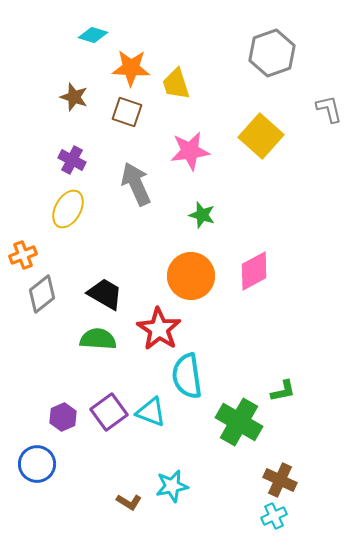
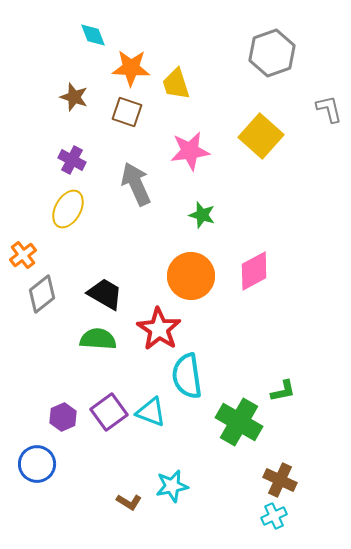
cyan diamond: rotated 52 degrees clockwise
orange cross: rotated 16 degrees counterclockwise
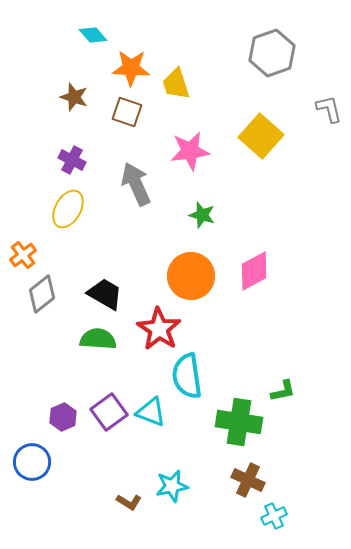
cyan diamond: rotated 20 degrees counterclockwise
green cross: rotated 21 degrees counterclockwise
blue circle: moved 5 px left, 2 px up
brown cross: moved 32 px left
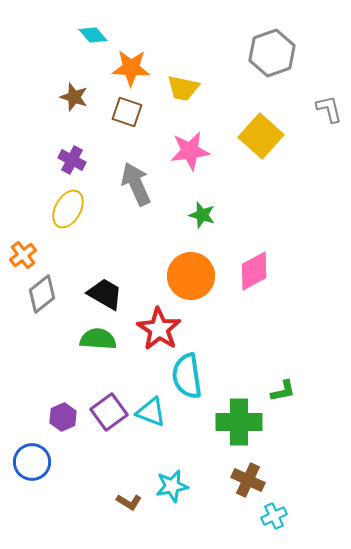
yellow trapezoid: moved 7 px right, 4 px down; rotated 60 degrees counterclockwise
green cross: rotated 9 degrees counterclockwise
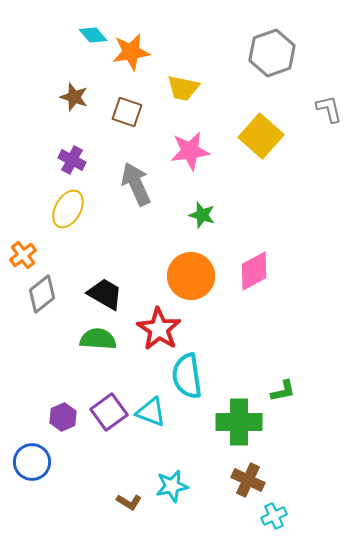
orange star: moved 16 px up; rotated 12 degrees counterclockwise
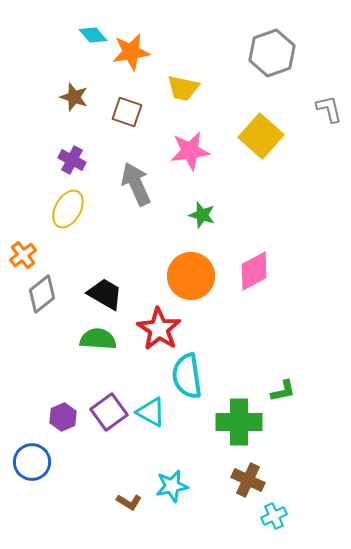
cyan triangle: rotated 8 degrees clockwise
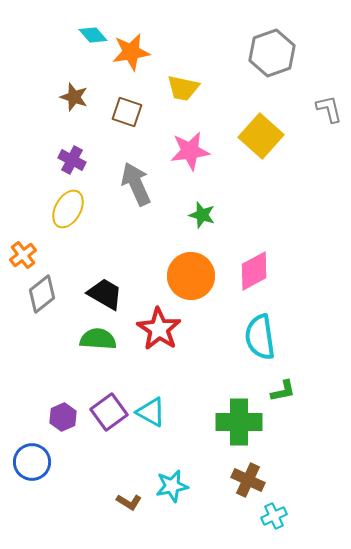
cyan semicircle: moved 73 px right, 39 px up
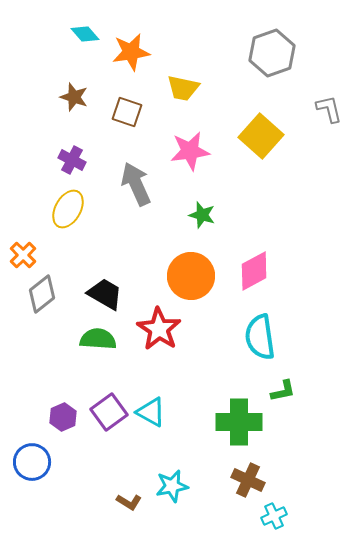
cyan diamond: moved 8 px left, 1 px up
orange cross: rotated 8 degrees counterclockwise
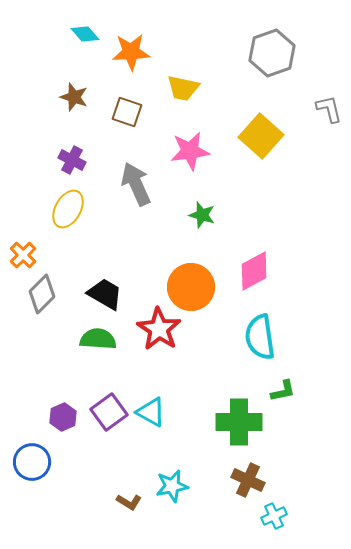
orange star: rotated 6 degrees clockwise
orange circle: moved 11 px down
gray diamond: rotated 6 degrees counterclockwise
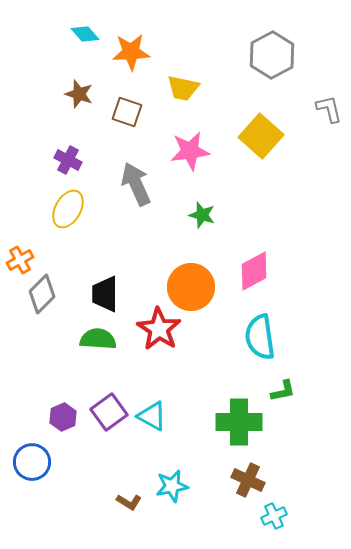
gray hexagon: moved 2 px down; rotated 9 degrees counterclockwise
brown star: moved 5 px right, 3 px up
purple cross: moved 4 px left
orange cross: moved 3 px left, 5 px down; rotated 16 degrees clockwise
black trapezoid: rotated 120 degrees counterclockwise
cyan triangle: moved 1 px right, 4 px down
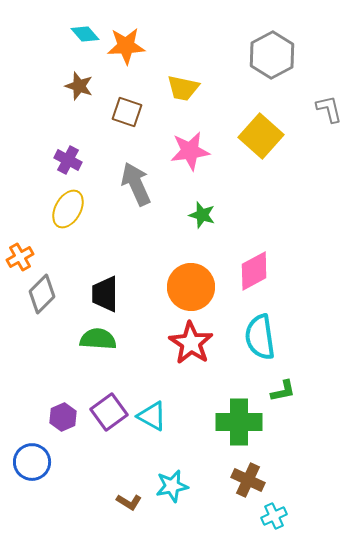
orange star: moved 5 px left, 6 px up
brown star: moved 8 px up
orange cross: moved 3 px up
red star: moved 32 px right, 14 px down
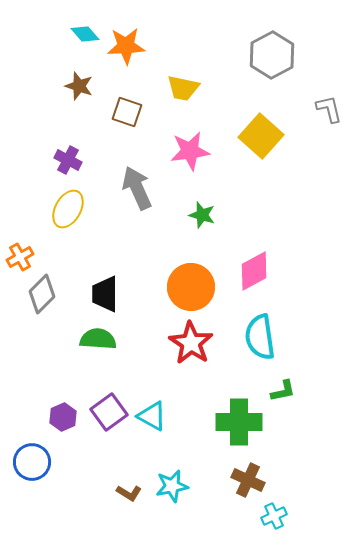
gray arrow: moved 1 px right, 4 px down
brown L-shape: moved 9 px up
